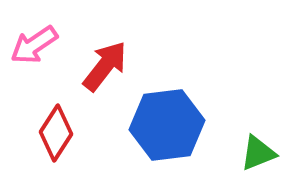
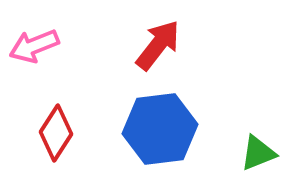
pink arrow: moved 1 px down; rotated 12 degrees clockwise
red arrow: moved 53 px right, 21 px up
blue hexagon: moved 7 px left, 4 px down
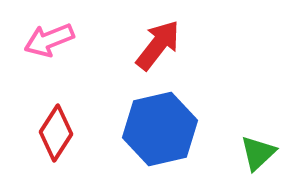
pink arrow: moved 15 px right, 6 px up
blue hexagon: rotated 6 degrees counterclockwise
green triangle: rotated 21 degrees counterclockwise
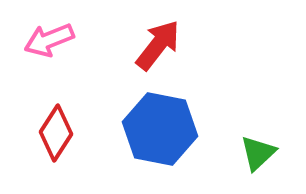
blue hexagon: rotated 24 degrees clockwise
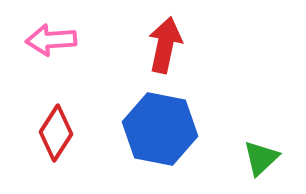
pink arrow: moved 2 px right; rotated 18 degrees clockwise
red arrow: moved 7 px right; rotated 26 degrees counterclockwise
green triangle: moved 3 px right, 5 px down
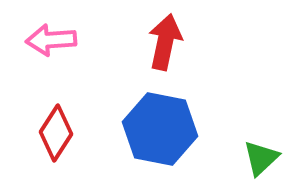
red arrow: moved 3 px up
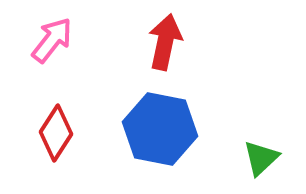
pink arrow: moved 1 px right; rotated 132 degrees clockwise
